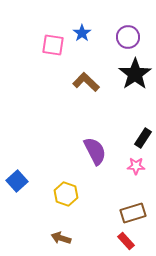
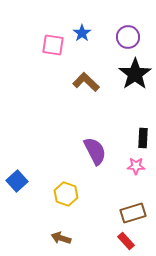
black rectangle: rotated 30 degrees counterclockwise
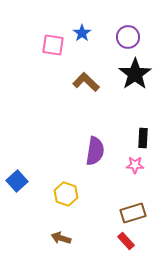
purple semicircle: rotated 36 degrees clockwise
pink star: moved 1 px left, 1 px up
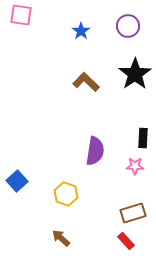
blue star: moved 1 px left, 2 px up
purple circle: moved 11 px up
pink square: moved 32 px left, 30 px up
pink star: moved 1 px down
brown arrow: rotated 24 degrees clockwise
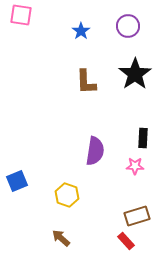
brown L-shape: rotated 136 degrees counterclockwise
blue square: rotated 20 degrees clockwise
yellow hexagon: moved 1 px right, 1 px down
brown rectangle: moved 4 px right, 3 px down
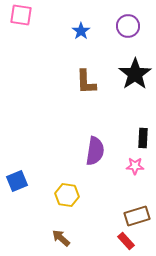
yellow hexagon: rotated 10 degrees counterclockwise
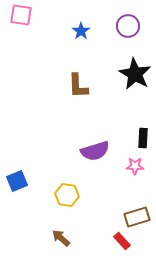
black star: rotated 8 degrees counterclockwise
brown L-shape: moved 8 px left, 4 px down
purple semicircle: rotated 64 degrees clockwise
brown rectangle: moved 1 px down
red rectangle: moved 4 px left
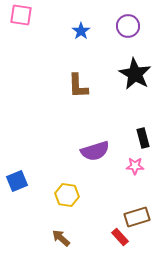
black rectangle: rotated 18 degrees counterclockwise
red rectangle: moved 2 px left, 4 px up
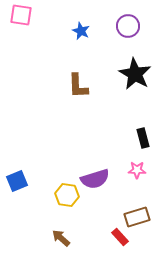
blue star: rotated 12 degrees counterclockwise
purple semicircle: moved 28 px down
pink star: moved 2 px right, 4 px down
